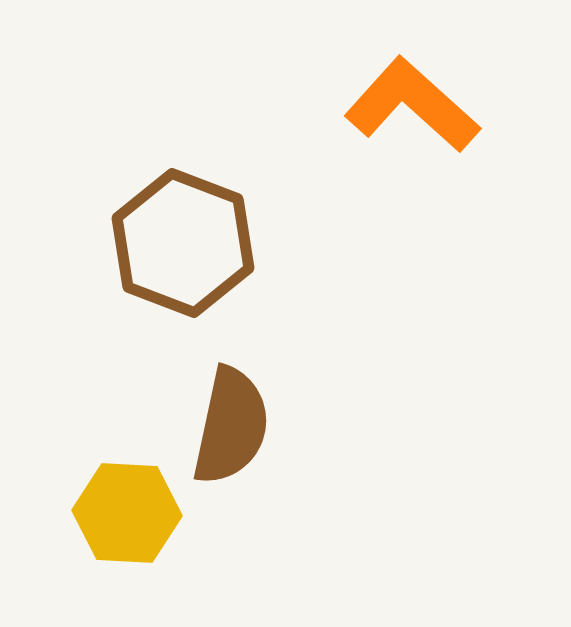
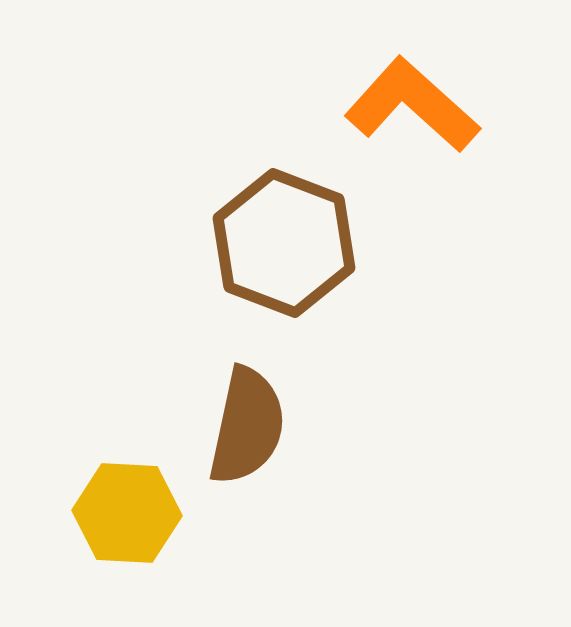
brown hexagon: moved 101 px right
brown semicircle: moved 16 px right
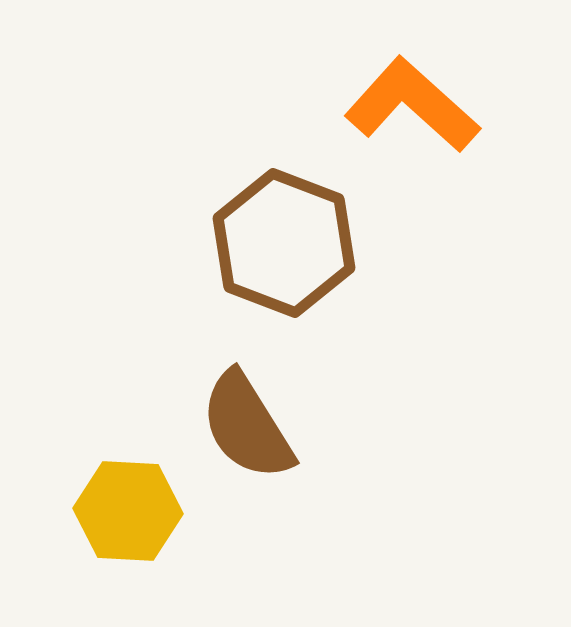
brown semicircle: rotated 136 degrees clockwise
yellow hexagon: moved 1 px right, 2 px up
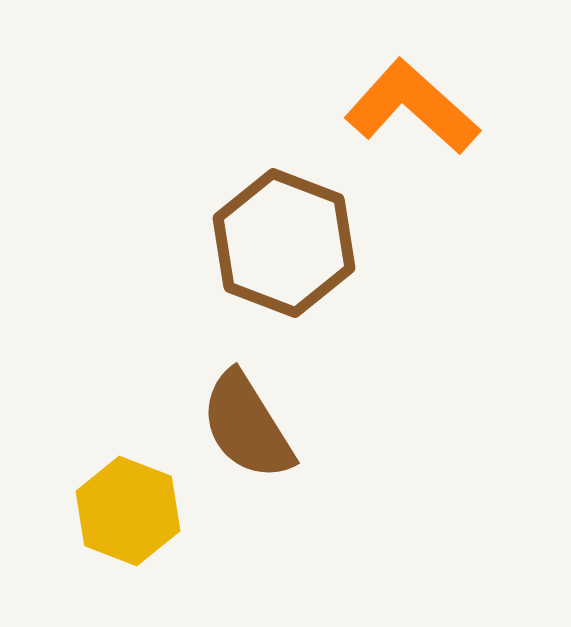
orange L-shape: moved 2 px down
yellow hexagon: rotated 18 degrees clockwise
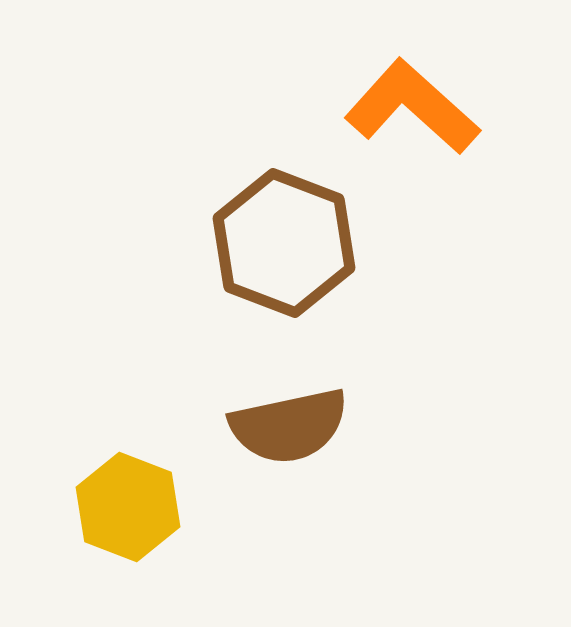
brown semicircle: moved 42 px right; rotated 70 degrees counterclockwise
yellow hexagon: moved 4 px up
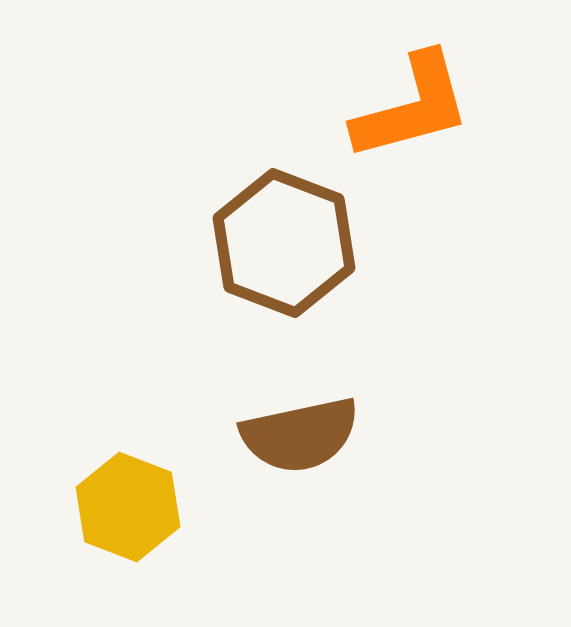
orange L-shape: rotated 123 degrees clockwise
brown semicircle: moved 11 px right, 9 px down
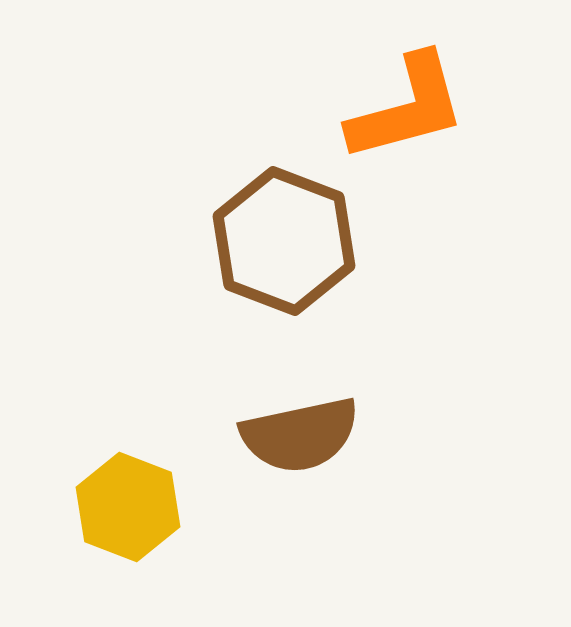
orange L-shape: moved 5 px left, 1 px down
brown hexagon: moved 2 px up
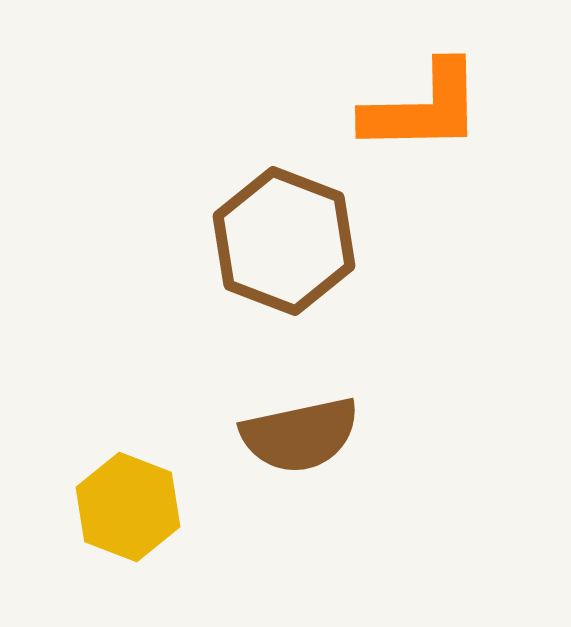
orange L-shape: moved 16 px right; rotated 14 degrees clockwise
